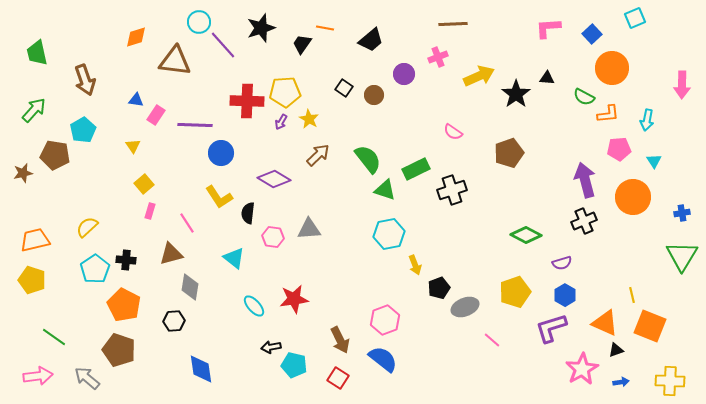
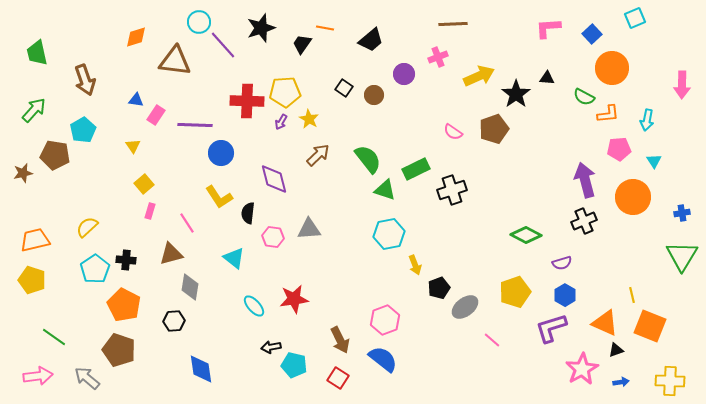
brown pentagon at (509, 153): moved 15 px left, 24 px up
purple diamond at (274, 179): rotated 44 degrees clockwise
gray ellipse at (465, 307): rotated 16 degrees counterclockwise
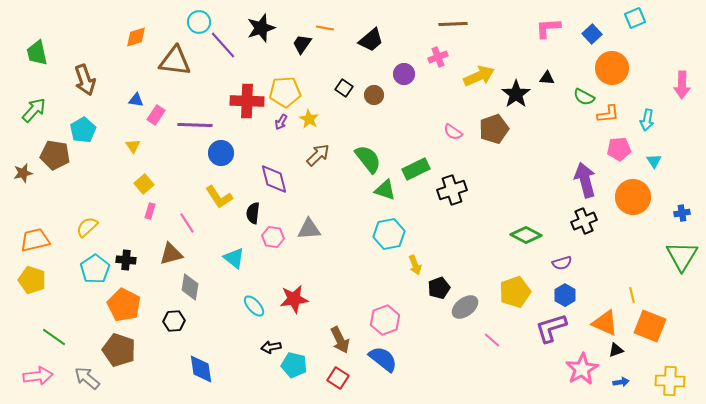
black semicircle at (248, 213): moved 5 px right
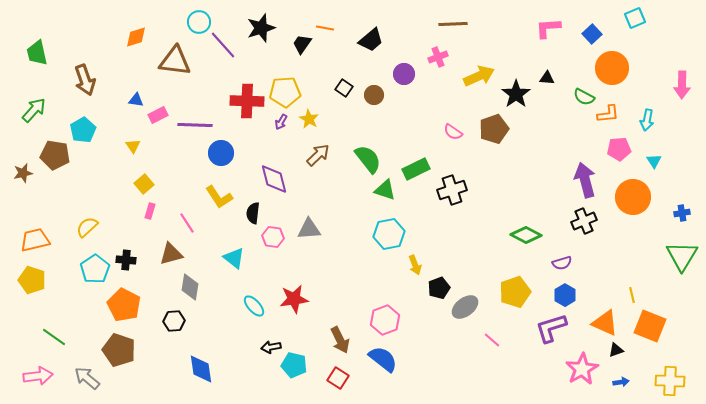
pink rectangle at (156, 115): moved 2 px right; rotated 30 degrees clockwise
